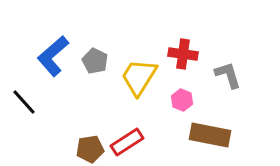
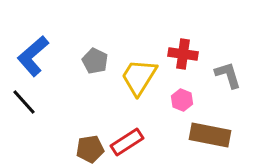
blue L-shape: moved 20 px left
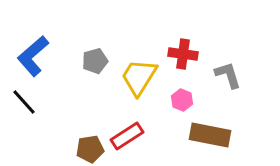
gray pentagon: rotated 30 degrees clockwise
red rectangle: moved 6 px up
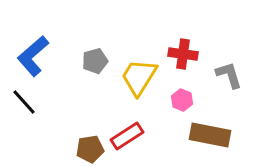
gray L-shape: moved 1 px right
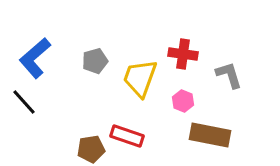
blue L-shape: moved 2 px right, 2 px down
yellow trapezoid: moved 1 px right, 1 px down; rotated 12 degrees counterclockwise
pink hexagon: moved 1 px right, 1 px down
red rectangle: rotated 52 degrees clockwise
brown pentagon: moved 1 px right
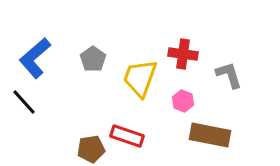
gray pentagon: moved 2 px left, 2 px up; rotated 20 degrees counterclockwise
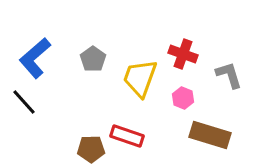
red cross: rotated 12 degrees clockwise
pink hexagon: moved 3 px up
brown rectangle: rotated 6 degrees clockwise
brown pentagon: rotated 8 degrees clockwise
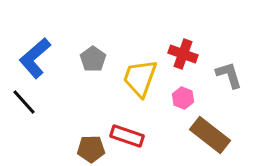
brown rectangle: rotated 21 degrees clockwise
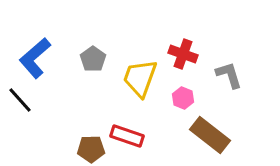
black line: moved 4 px left, 2 px up
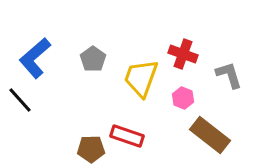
yellow trapezoid: moved 1 px right
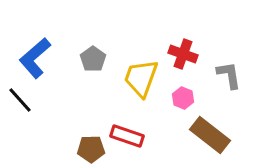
gray L-shape: rotated 8 degrees clockwise
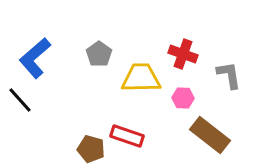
gray pentagon: moved 6 px right, 5 px up
yellow trapezoid: rotated 69 degrees clockwise
pink hexagon: rotated 20 degrees counterclockwise
brown pentagon: rotated 16 degrees clockwise
